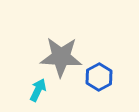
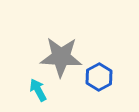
cyan arrow: rotated 55 degrees counterclockwise
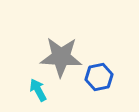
blue hexagon: rotated 16 degrees clockwise
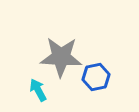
blue hexagon: moved 3 px left
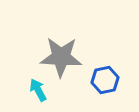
blue hexagon: moved 9 px right, 3 px down
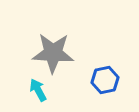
gray star: moved 8 px left, 4 px up
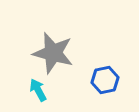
gray star: rotated 12 degrees clockwise
